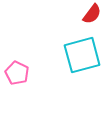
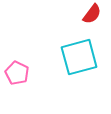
cyan square: moved 3 px left, 2 px down
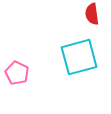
red semicircle: rotated 135 degrees clockwise
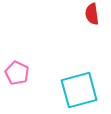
cyan square: moved 33 px down
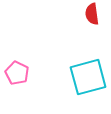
cyan square: moved 9 px right, 13 px up
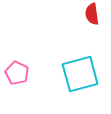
cyan square: moved 8 px left, 3 px up
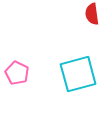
cyan square: moved 2 px left
